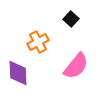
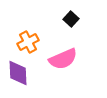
orange cross: moved 10 px left
pink semicircle: moved 13 px left, 7 px up; rotated 28 degrees clockwise
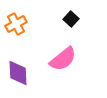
orange cross: moved 12 px left, 18 px up
pink semicircle: rotated 16 degrees counterclockwise
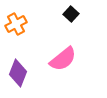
black square: moved 5 px up
purple diamond: rotated 24 degrees clockwise
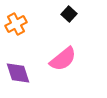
black square: moved 2 px left
purple diamond: rotated 40 degrees counterclockwise
